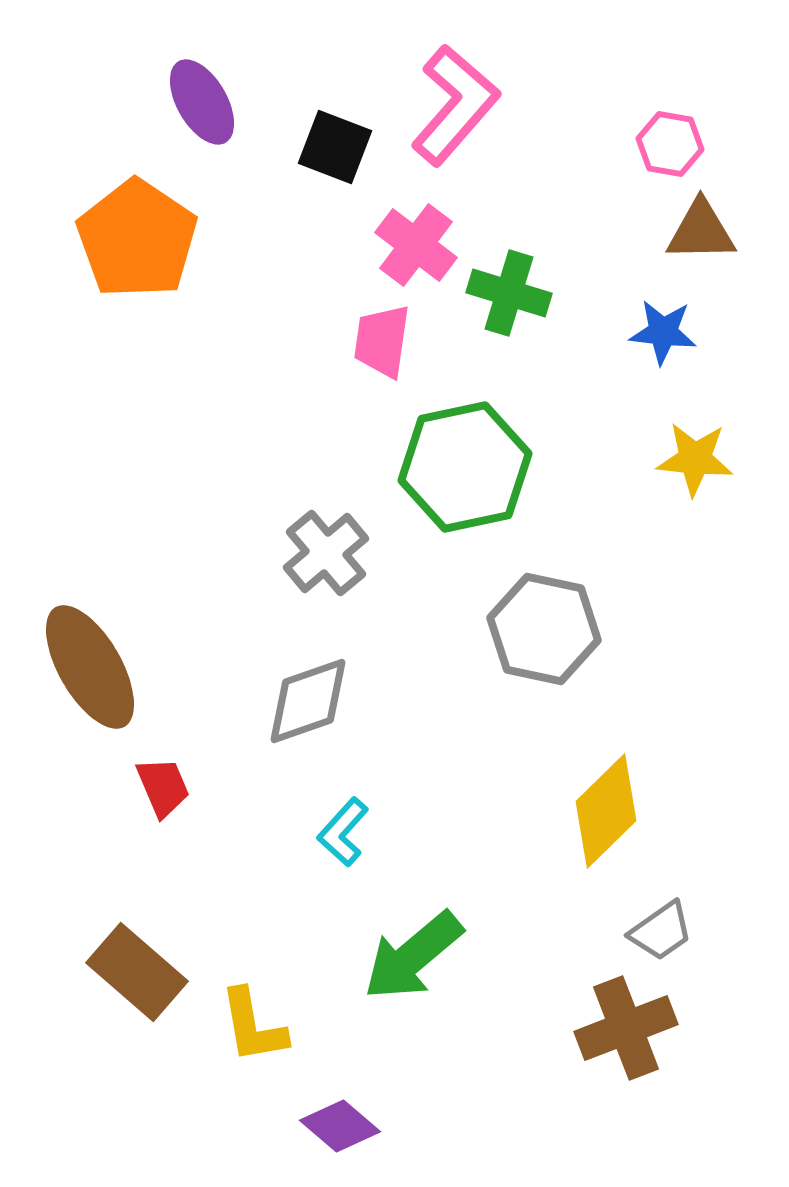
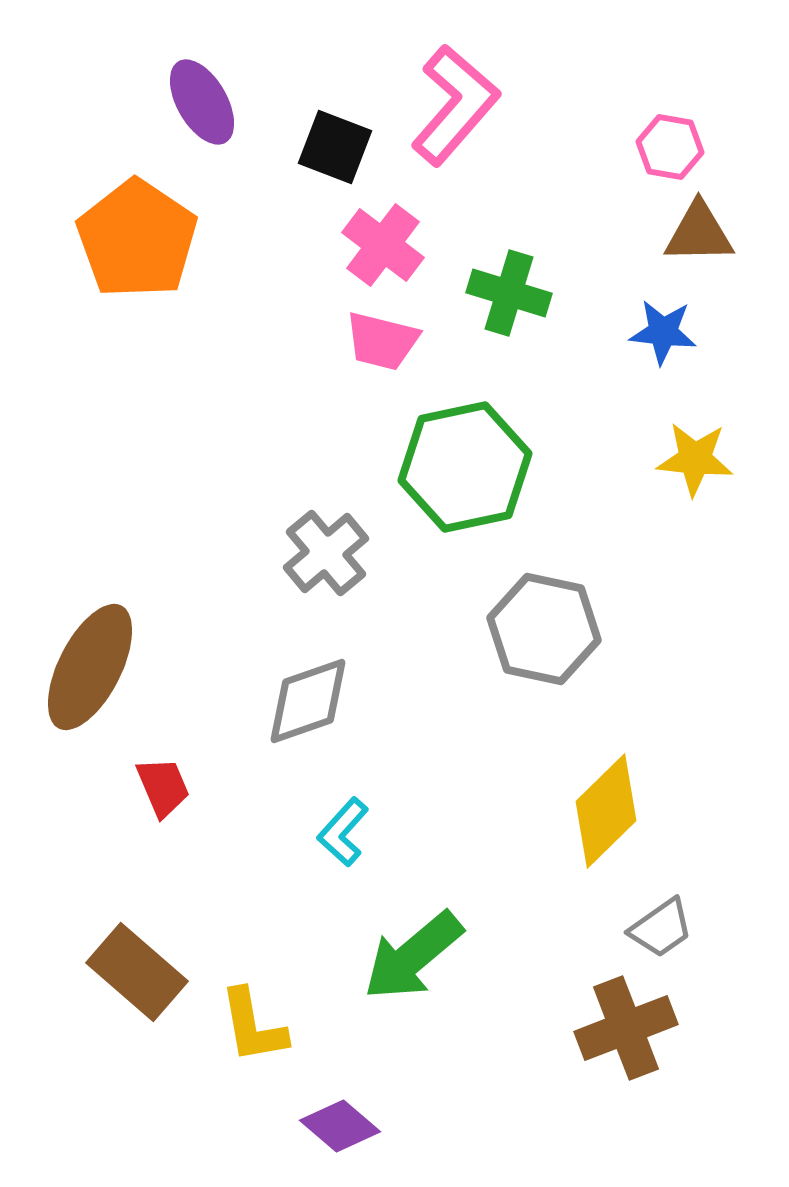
pink hexagon: moved 3 px down
brown triangle: moved 2 px left, 2 px down
pink cross: moved 33 px left
pink trapezoid: rotated 84 degrees counterclockwise
brown ellipse: rotated 57 degrees clockwise
gray trapezoid: moved 3 px up
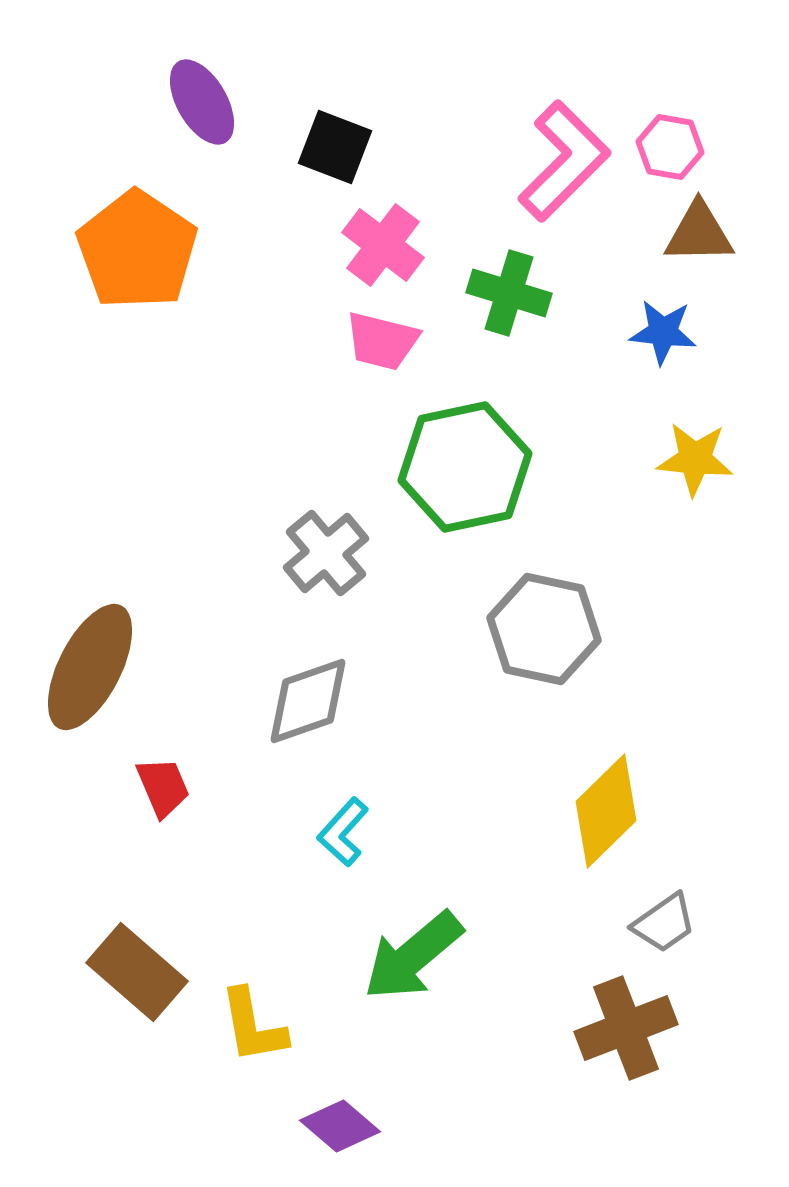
pink L-shape: moved 109 px right, 56 px down; rotated 4 degrees clockwise
orange pentagon: moved 11 px down
gray trapezoid: moved 3 px right, 5 px up
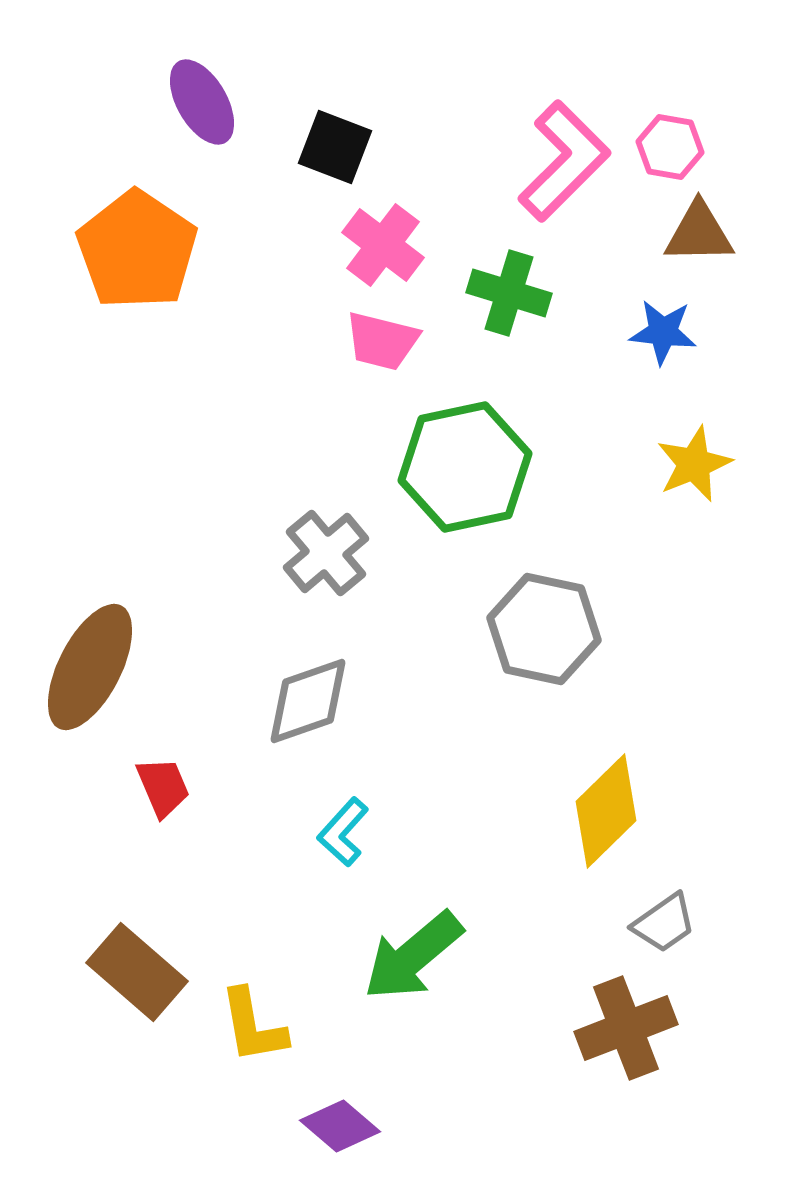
yellow star: moved 1 px left, 5 px down; rotated 28 degrees counterclockwise
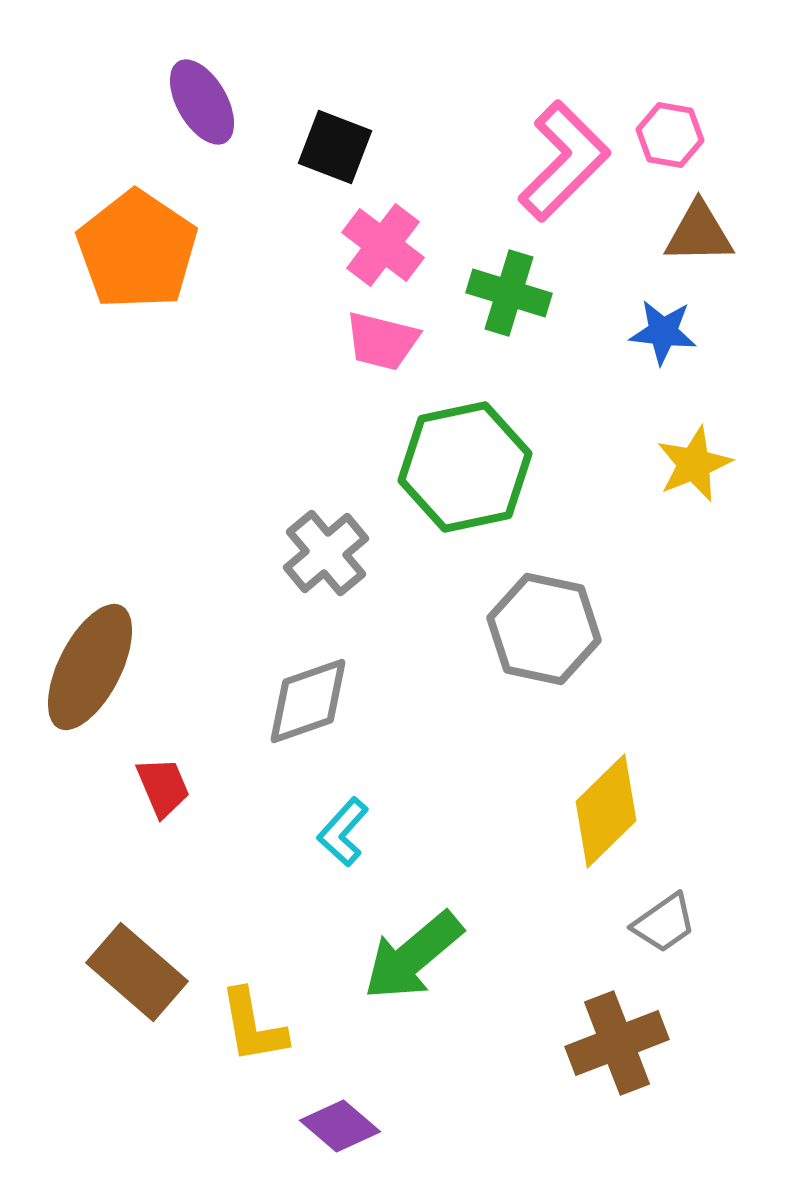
pink hexagon: moved 12 px up
brown cross: moved 9 px left, 15 px down
